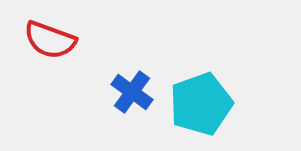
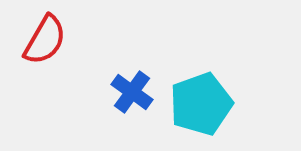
red semicircle: moved 5 px left; rotated 80 degrees counterclockwise
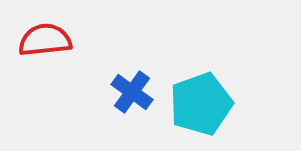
red semicircle: rotated 126 degrees counterclockwise
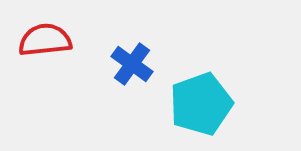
blue cross: moved 28 px up
